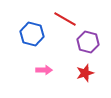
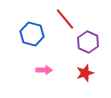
red line: rotated 20 degrees clockwise
purple hexagon: rotated 10 degrees clockwise
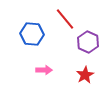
blue hexagon: rotated 10 degrees counterclockwise
red star: moved 2 px down; rotated 12 degrees counterclockwise
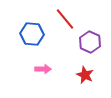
purple hexagon: moved 2 px right
pink arrow: moved 1 px left, 1 px up
red star: rotated 18 degrees counterclockwise
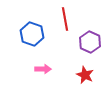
red line: rotated 30 degrees clockwise
blue hexagon: rotated 15 degrees clockwise
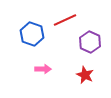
red line: moved 1 px down; rotated 75 degrees clockwise
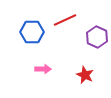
blue hexagon: moved 2 px up; rotated 20 degrees counterclockwise
purple hexagon: moved 7 px right, 5 px up
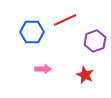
purple hexagon: moved 2 px left, 4 px down; rotated 15 degrees clockwise
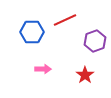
red star: rotated 12 degrees clockwise
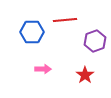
red line: rotated 20 degrees clockwise
